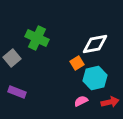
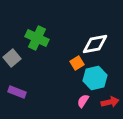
pink semicircle: moved 2 px right; rotated 32 degrees counterclockwise
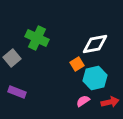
orange square: moved 1 px down
pink semicircle: rotated 24 degrees clockwise
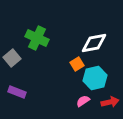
white diamond: moved 1 px left, 1 px up
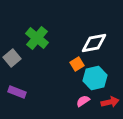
green cross: rotated 15 degrees clockwise
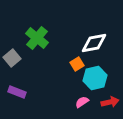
pink semicircle: moved 1 px left, 1 px down
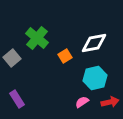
orange square: moved 12 px left, 8 px up
purple rectangle: moved 7 px down; rotated 36 degrees clockwise
